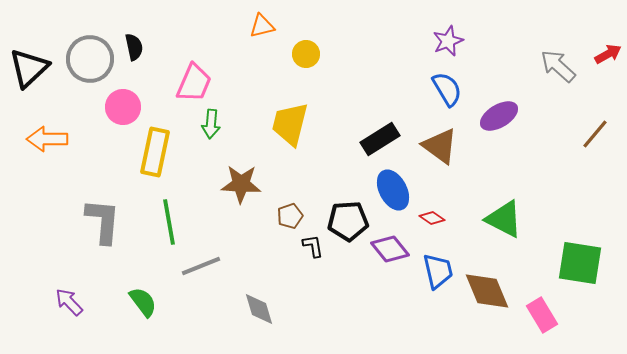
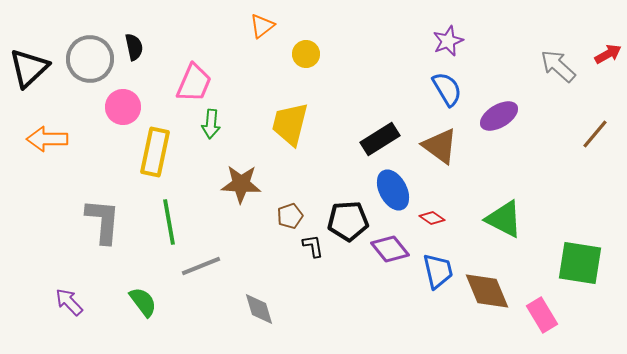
orange triangle: rotated 24 degrees counterclockwise
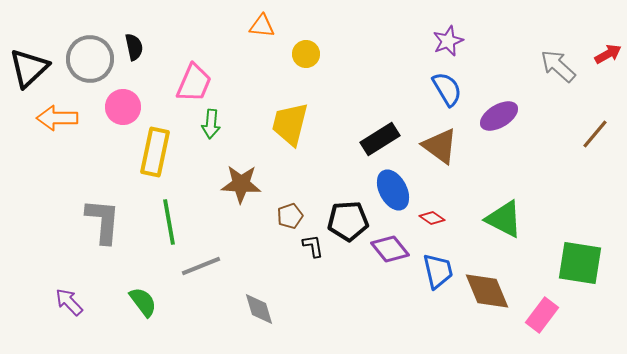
orange triangle: rotated 44 degrees clockwise
orange arrow: moved 10 px right, 21 px up
pink rectangle: rotated 68 degrees clockwise
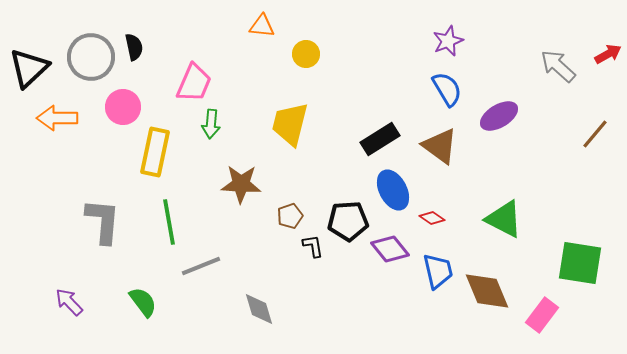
gray circle: moved 1 px right, 2 px up
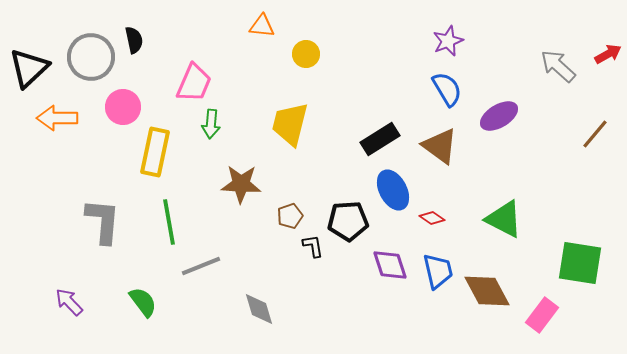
black semicircle: moved 7 px up
purple diamond: moved 16 px down; rotated 21 degrees clockwise
brown diamond: rotated 6 degrees counterclockwise
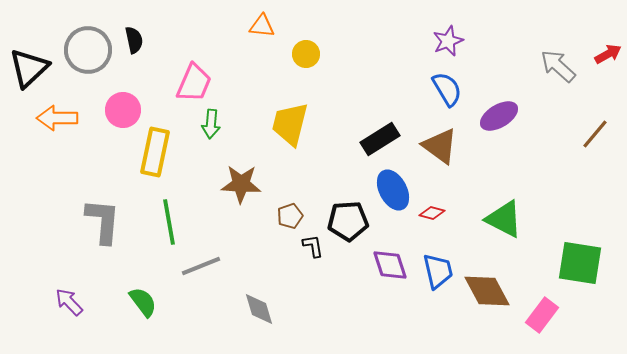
gray circle: moved 3 px left, 7 px up
pink circle: moved 3 px down
red diamond: moved 5 px up; rotated 20 degrees counterclockwise
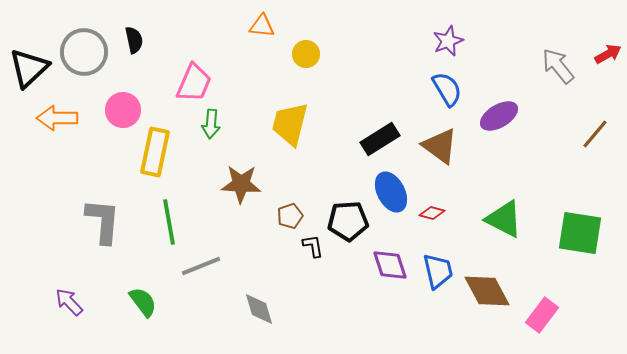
gray circle: moved 4 px left, 2 px down
gray arrow: rotated 9 degrees clockwise
blue ellipse: moved 2 px left, 2 px down
green square: moved 30 px up
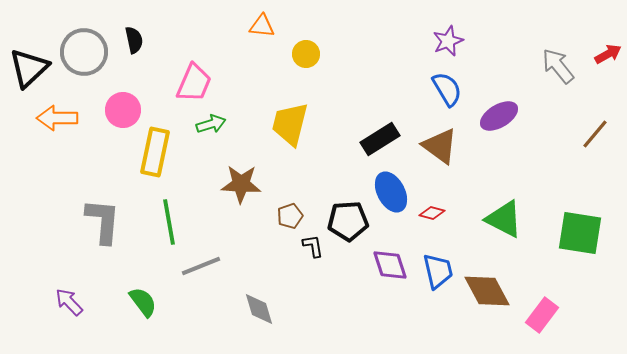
green arrow: rotated 112 degrees counterclockwise
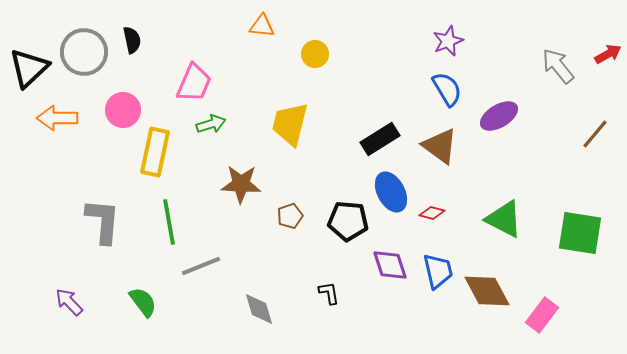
black semicircle: moved 2 px left
yellow circle: moved 9 px right
black pentagon: rotated 9 degrees clockwise
black L-shape: moved 16 px right, 47 px down
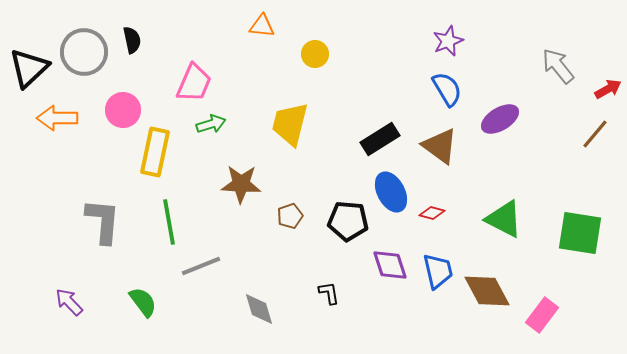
red arrow: moved 35 px down
purple ellipse: moved 1 px right, 3 px down
